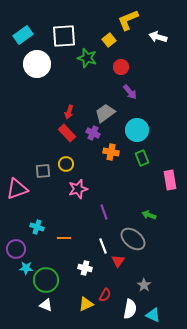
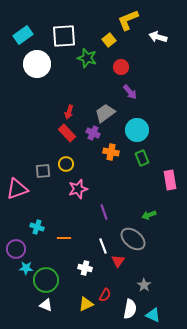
green arrow: rotated 40 degrees counterclockwise
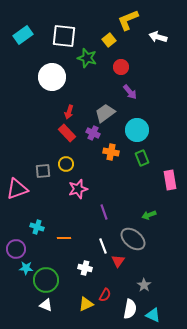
white square: rotated 10 degrees clockwise
white circle: moved 15 px right, 13 px down
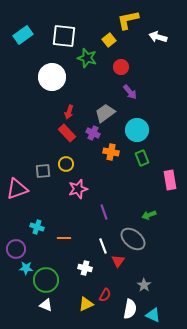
yellow L-shape: rotated 10 degrees clockwise
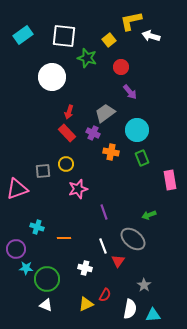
yellow L-shape: moved 3 px right, 1 px down
white arrow: moved 7 px left, 1 px up
green circle: moved 1 px right, 1 px up
cyan triangle: rotated 28 degrees counterclockwise
